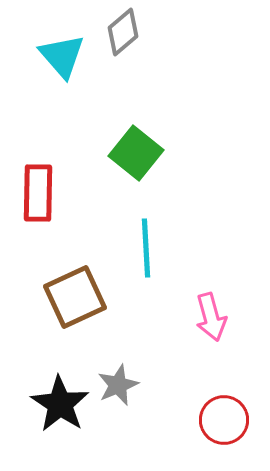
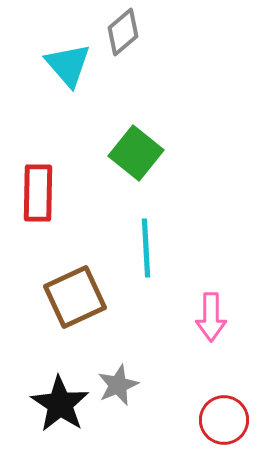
cyan triangle: moved 6 px right, 9 px down
pink arrow: rotated 15 degrees clockwise
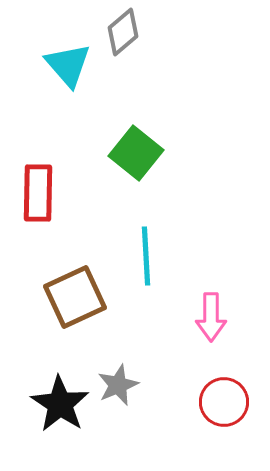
cyan line: moved 8 px down
red circle: moved 18 px up
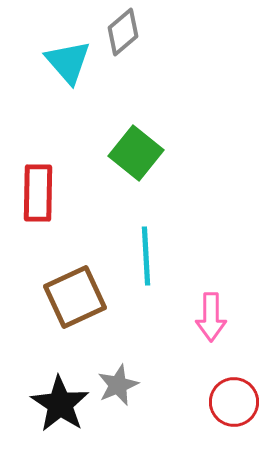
cyan triangle: moved 3 px up
red circle: moved 10 px right
